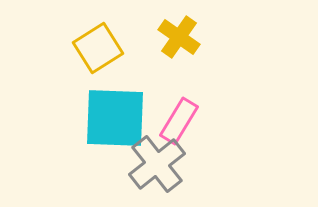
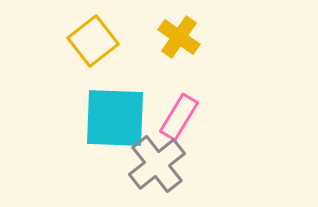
yellow square: moved 5 px left, 7 px up; rotated 6 degrees counterclockwise
pink rectangle: moved 4 px up
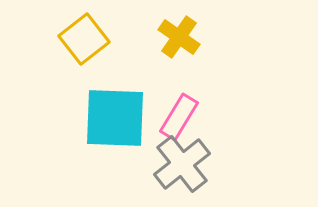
yellow square: moved 9 px left, 2 px up
gray cross: moved 25 px right
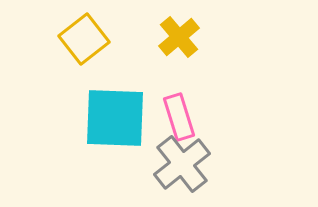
yellow cross: rotated 15 degrees clockwise
pink rectangle: rotated 48 degrees counterclockwise
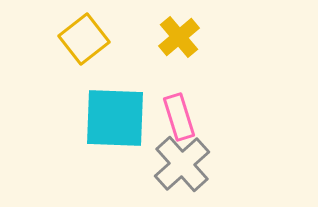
gray cross: rotated 4 degrees counterclockwise
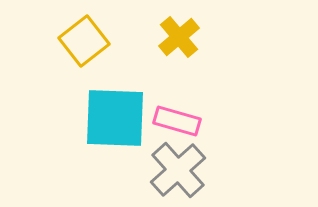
yellow square: moved 2 px down
pink rectangle: moved 2 px left, 4 px down; rotated 57 degrees counterclockwise
gray cross: moved 4 px left, 6 px down
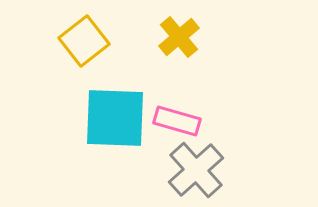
gray cross: moved 18 px right
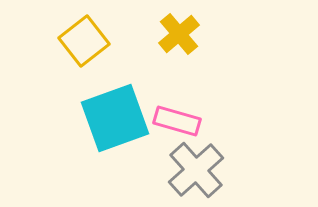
yellow cross: moved 3 px up
cyan square: rotated 22 degrees counterclockwise
